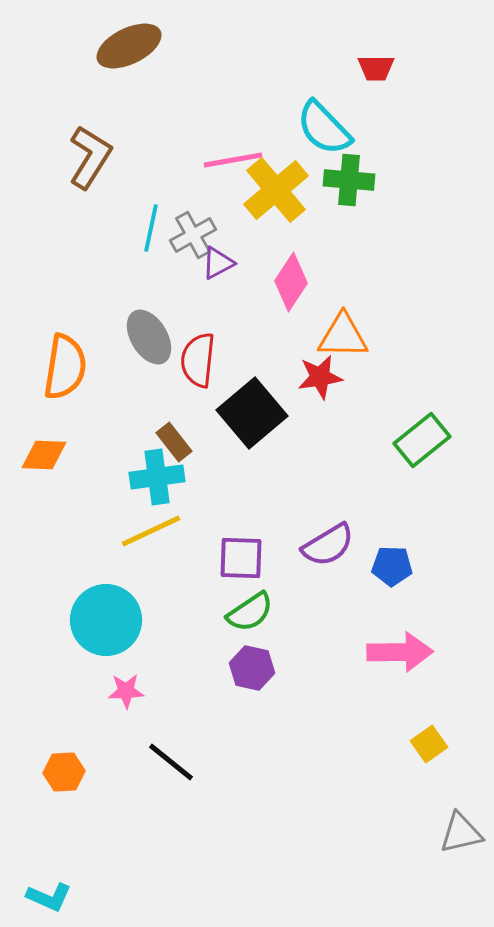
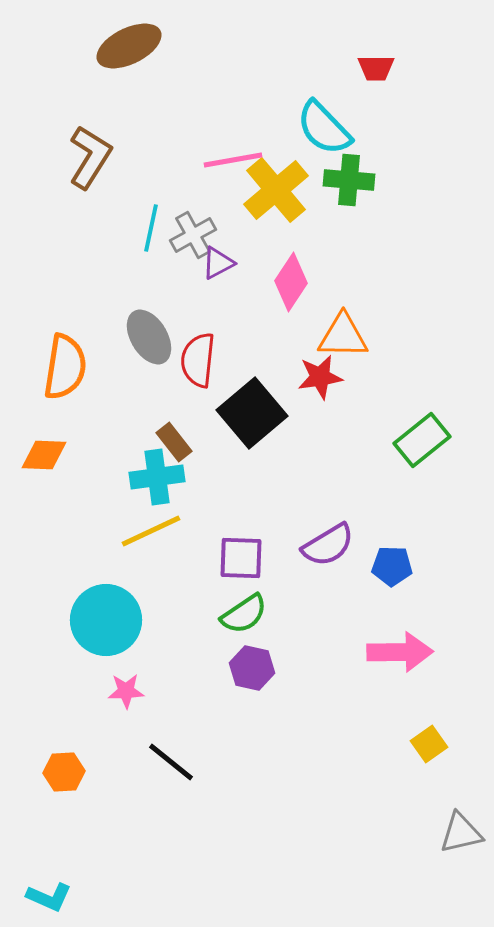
green semicircle: moved 6 px left, 2 px down
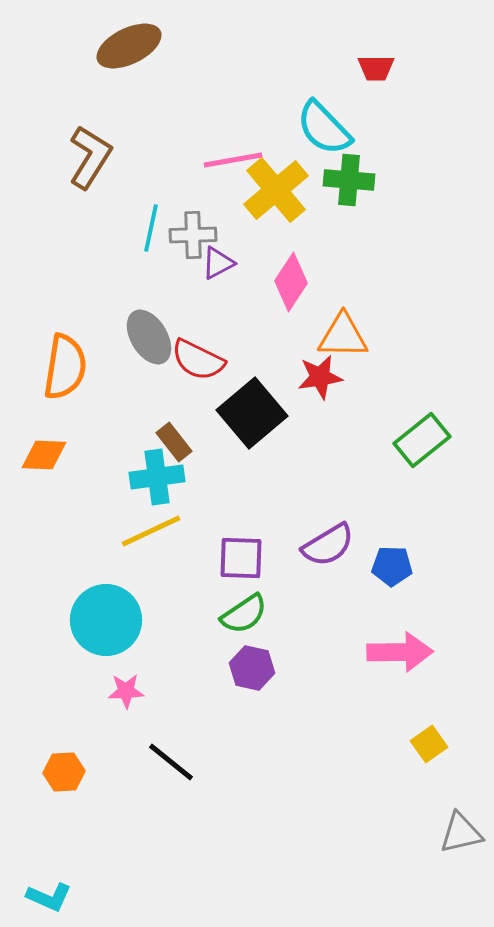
gray cross: rotated 27 degrees clockwise
red semicircle: rotated 70 degrees counterclockwise
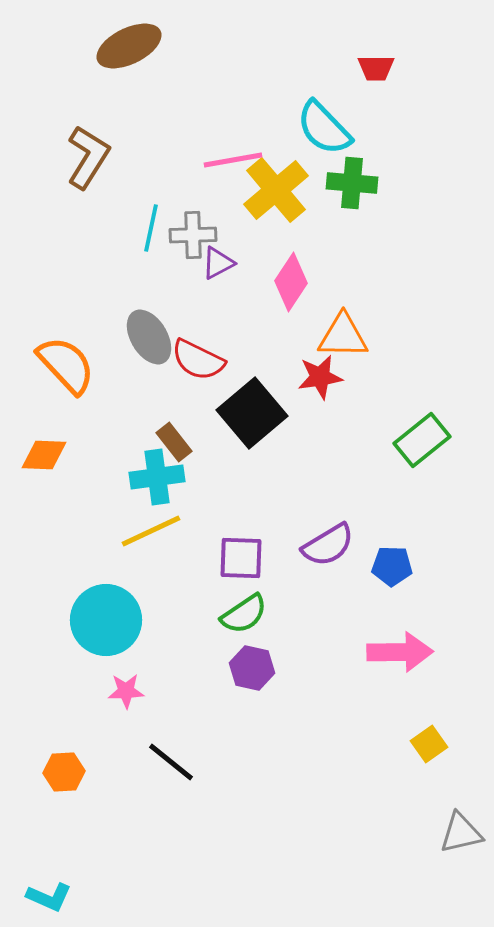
brown L-shape: moved 2 px left
green cross: moved 3 px right, 3 px down
orange semicircle: moved 1 px right, 2 px up; rotated 52 degrees counterclockwise
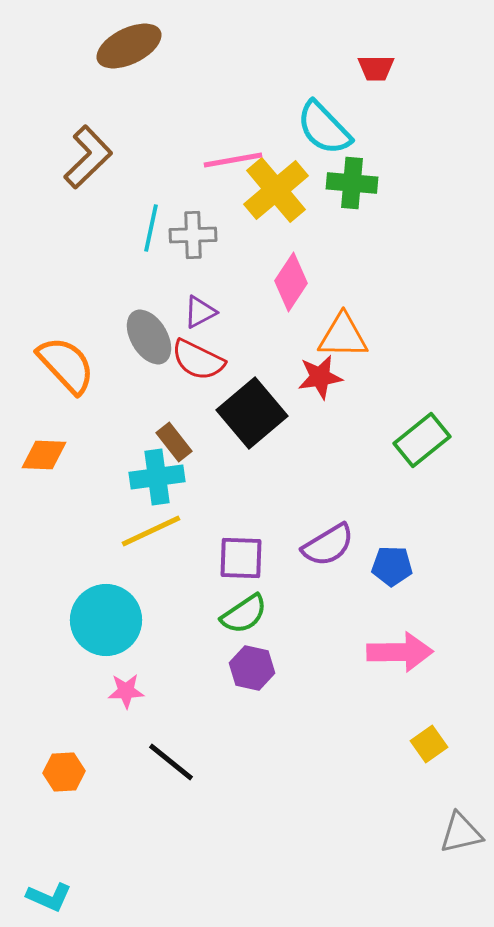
brown L-shape: rotated 14 degrees clockwise
purple triangle: moved 18 px left, 49 px down
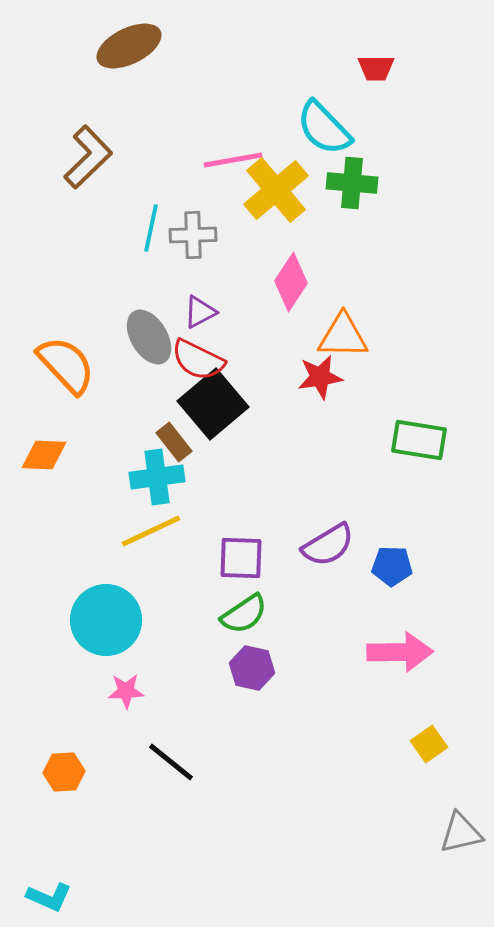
black square: moved 39 px left, 9 px up
green rectangle: moved 3 px left; rotated 48 degrees clockwise
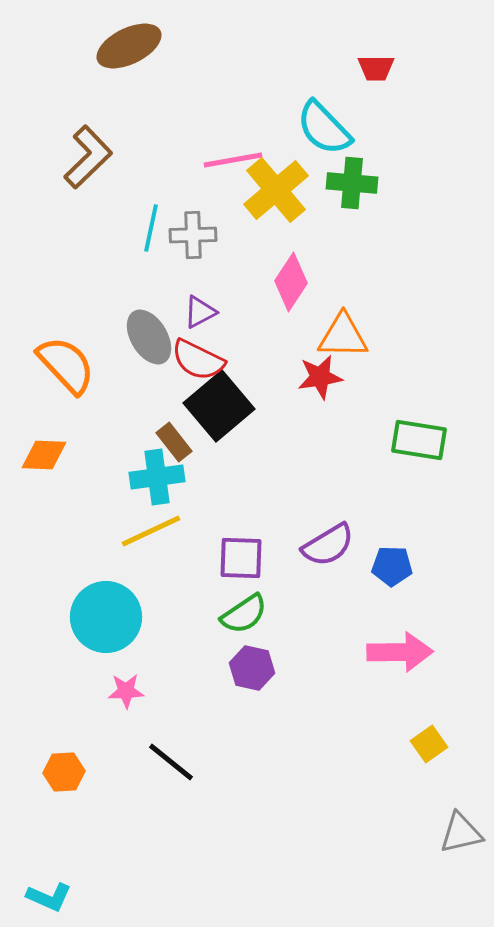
black square: moved 6 px right, 2 px down
cyan circle: moved 3 px up
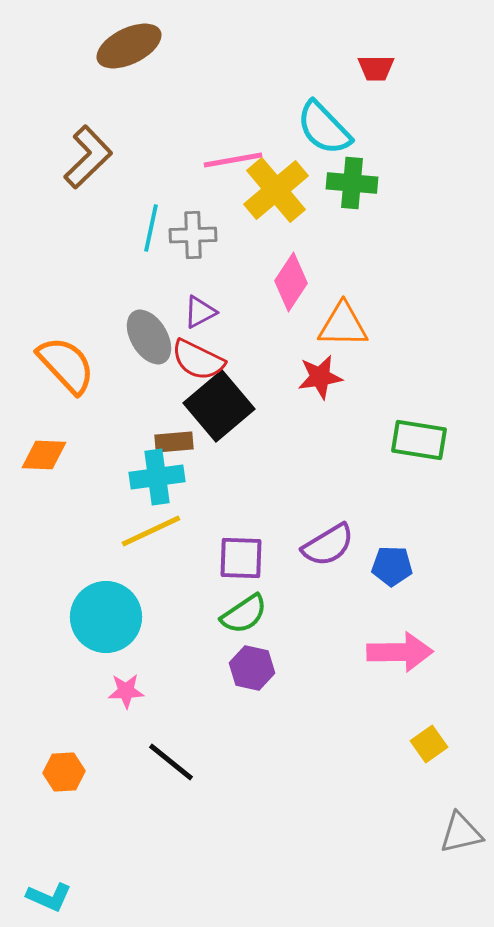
orange triangle: moved 11 px up
brown rectangle: rotated 57 degrees counterclockwise
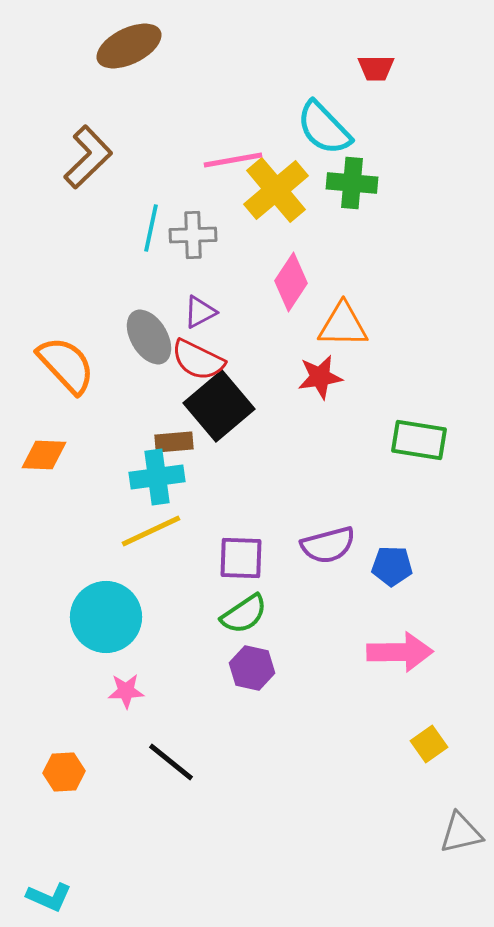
purple semicircle: rotated 16 degrees clockwise
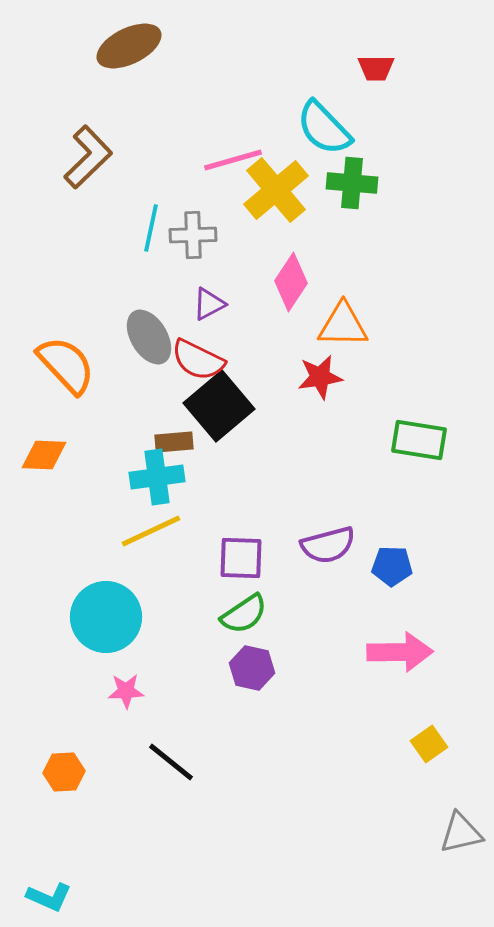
pink line: rotated 6 degrees counterclockwise
purple triangle: moved 9 px right, 8 px up
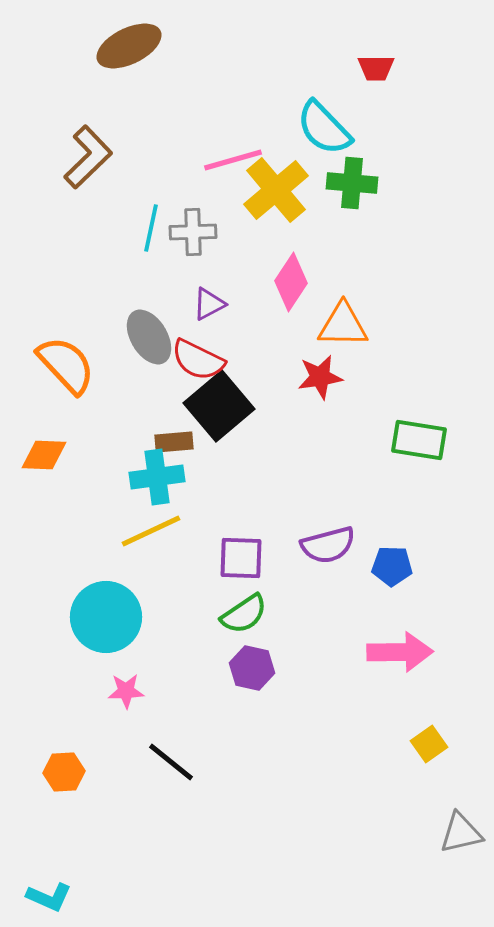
gray cross: moved 3 px up
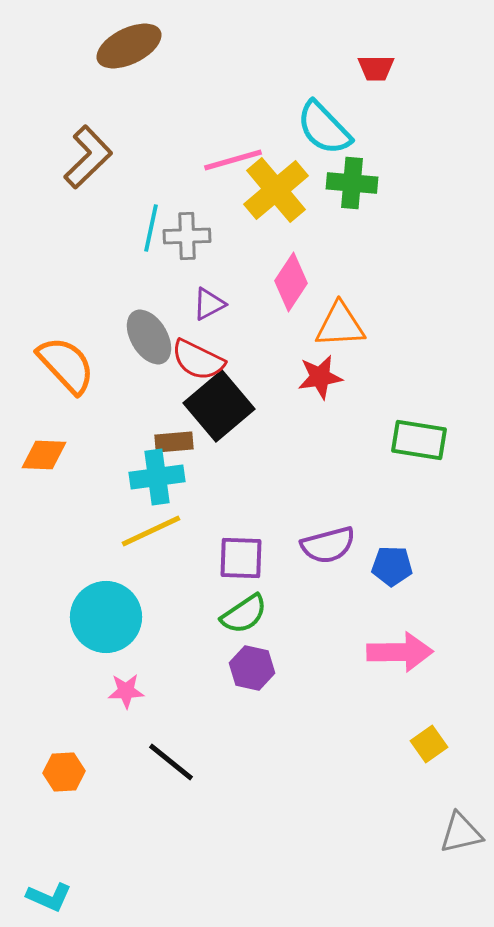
gray cross: moved 6 px left, 4 px down
orange triangle: moved 3 px left; rotated 4 degrees counterclockwise
